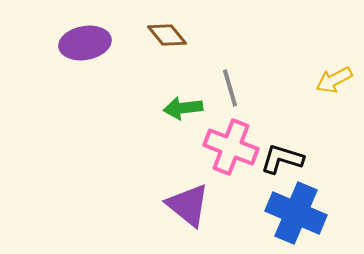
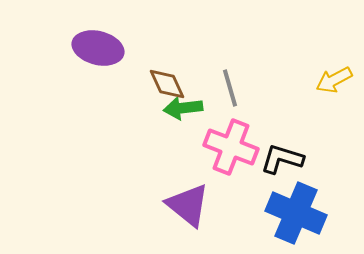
brown diamond: moved 49 px down; rotated 15 degrees clockwise
purple ellipse: moved 13 px right, 5 px down; rotated 24 degrees clockwise
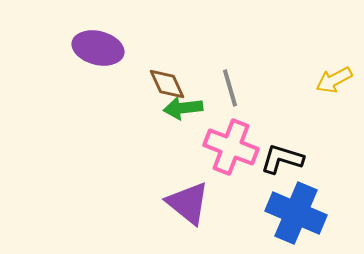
purple triangle: moved 2 px up
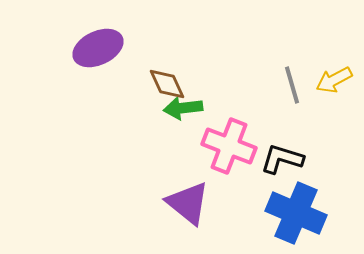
purple ellipse: rotated 39 degrees counterclockwise
gray line: moved 62 px right, 3 px up
pink cross: moved 2 px left, 1 px up
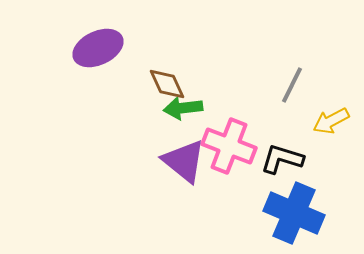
yellow arrow: moved 3 px left, 41 px down
gray line: rotated 42 degrees clockwise
purple triangle: moved 4 px left, 42 px up
blue cross: moved 2 px left
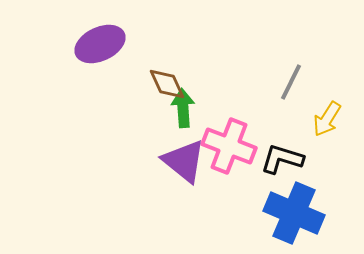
purple ellipse: moved 2 px right, 4 px up
gray line: moved 1 px left, 3 px up
green arrow: rotated 93 degrees clockwise
yellow arrow: moved 4 px left, 2 px up; rotated 30 degrees counterclockwise
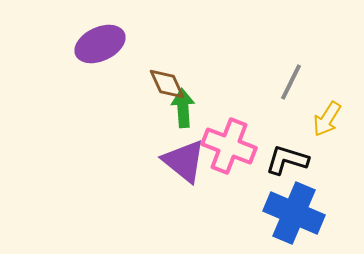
black L-shape: moved 5 px right, 1 px down
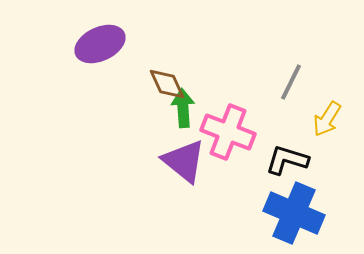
pink cross: moved 1 px left, 14 px up
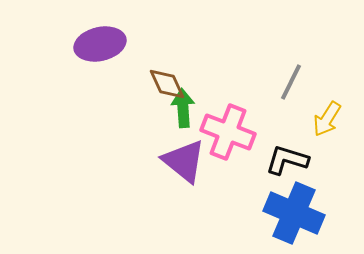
purple ellipse: rotated 12 degrees clockwise
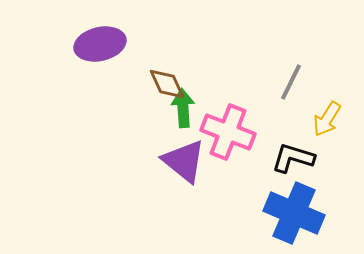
black L-shape: moved 6 px right, 2 px up
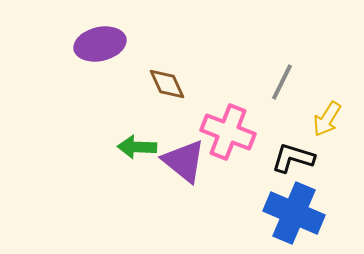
gray line: moved 9 px left
green arrow: moved 46 px left, 39 px down; rotated 84 degrees counterclockwise
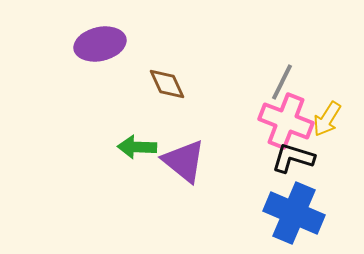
pink cross: moved 58 px right, 11 px up
